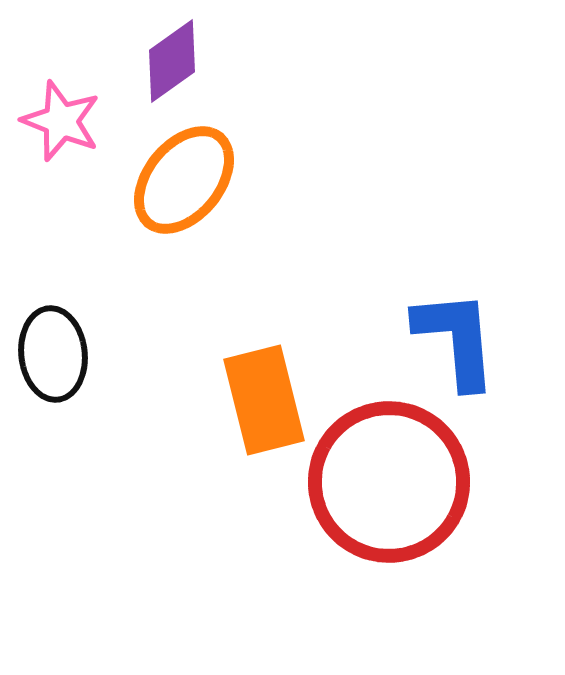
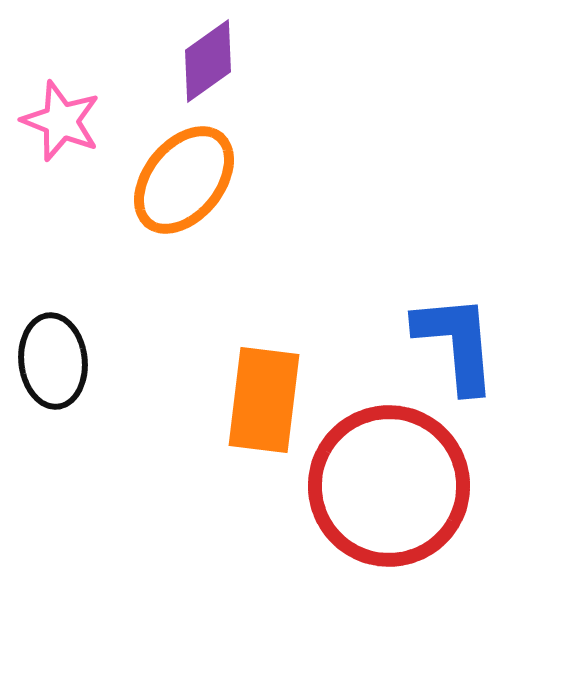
purple diamond: moved 36 px right
blue L-shape: moved 4 px down
black ellipse: moved 7 px down
orange rectangle: rotated 21 degrees clockwise
red circle: moved 4 px down
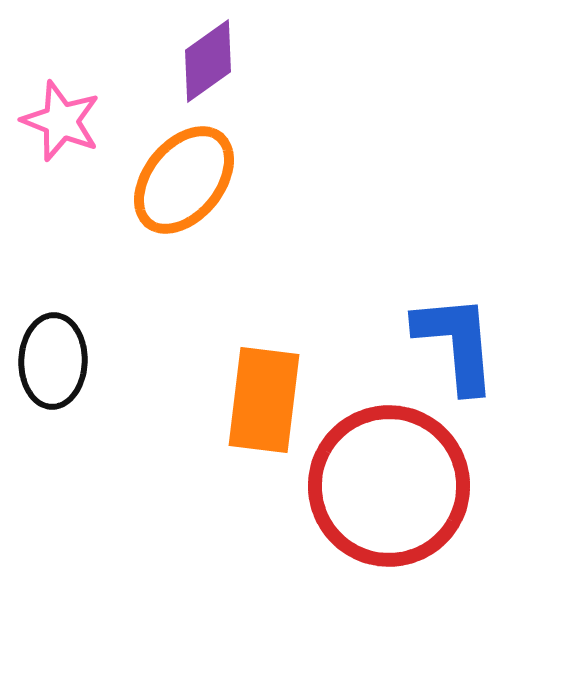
black ellipse: rotated 8 degrees clockwise
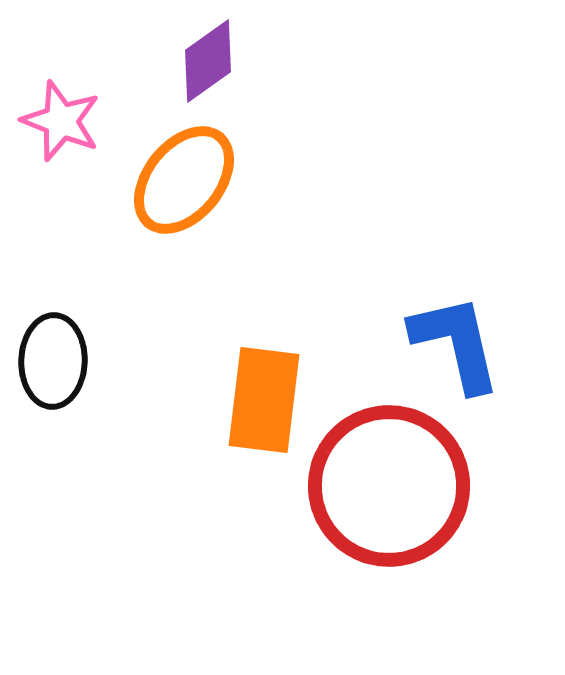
blue L-shape: rotated 8 degrees counterclockwise
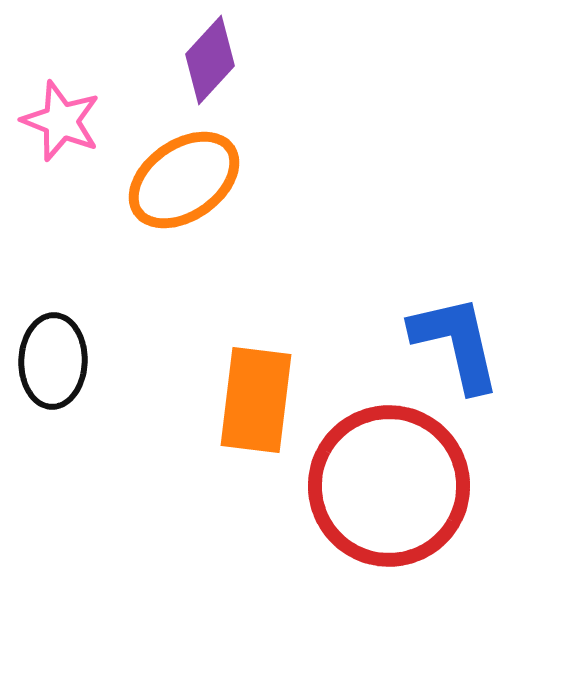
purple diamond: moved 2 px right, 1 px up; rotated 12 degrees counterclockwise
orange ellipse: rotated 16 degrees clockwise
orange rectangle: moved 8 px left
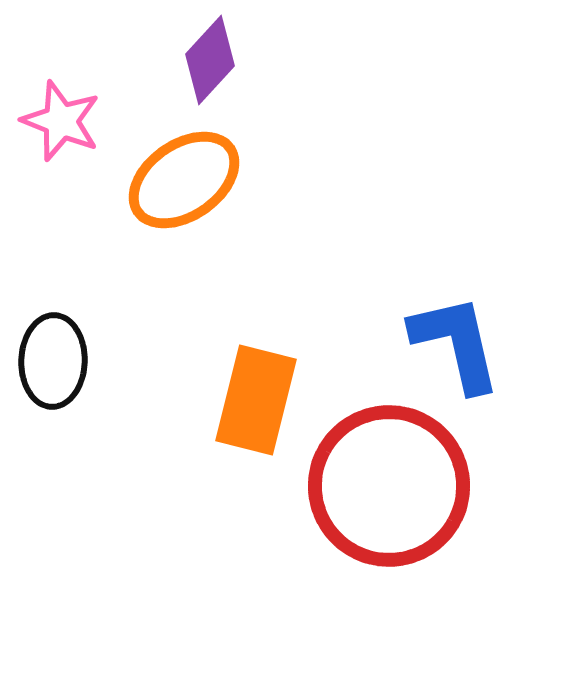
orange rectangle: rotated 7 degrees clockwise
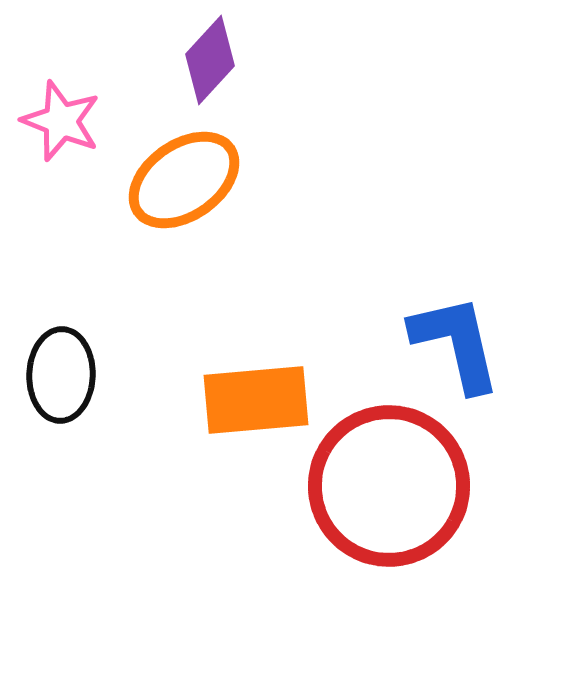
black ellipse: moved 8 px right, 14 px down
orange rectangle: rotated 71 degrees clockwise
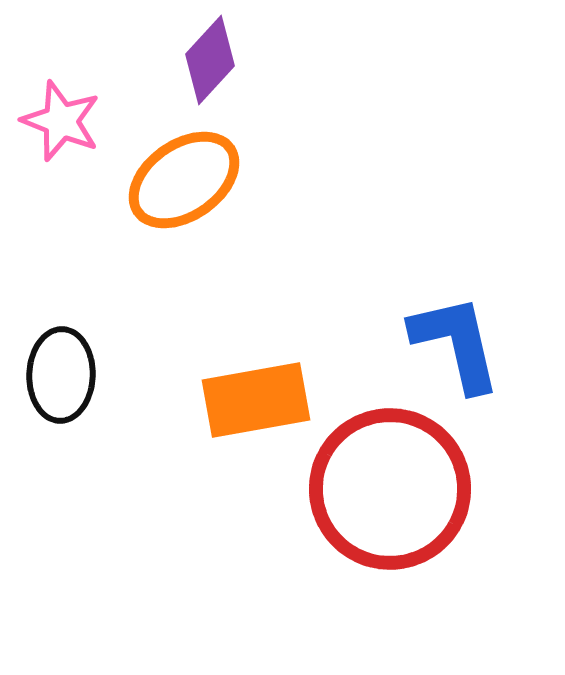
orange rectangle: rotated 5 degrees counterclockwise
red circle: moved 1 px right, 3 px down
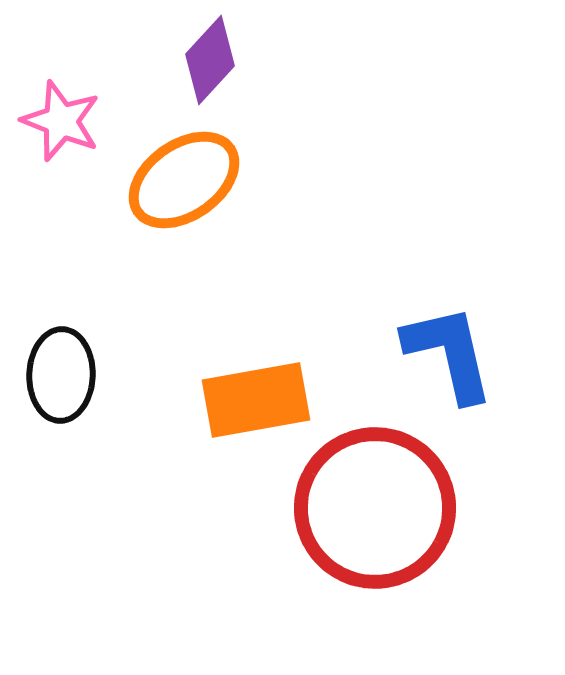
blue L-shape: moved 7 px left, 10 px down
red circle: moved 15 px left, 19 px down
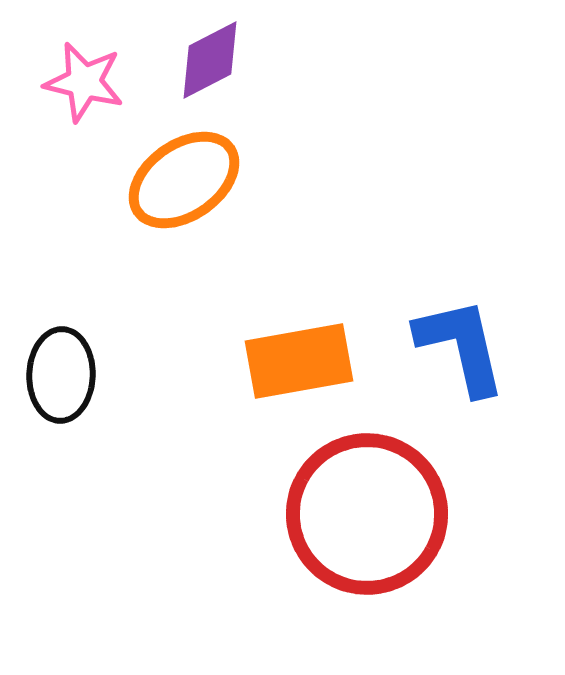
purple diamond: rotated 20 degrees clockwise
pink star: moved 23 px right, 39 px up; rotated 8 degrees counterclockwise
blue L-shape: moved 12 px right, 7 px up
orange rectangle: moved 43 px right, 39 px up
red circle: moved 8 px left, 6 px down
